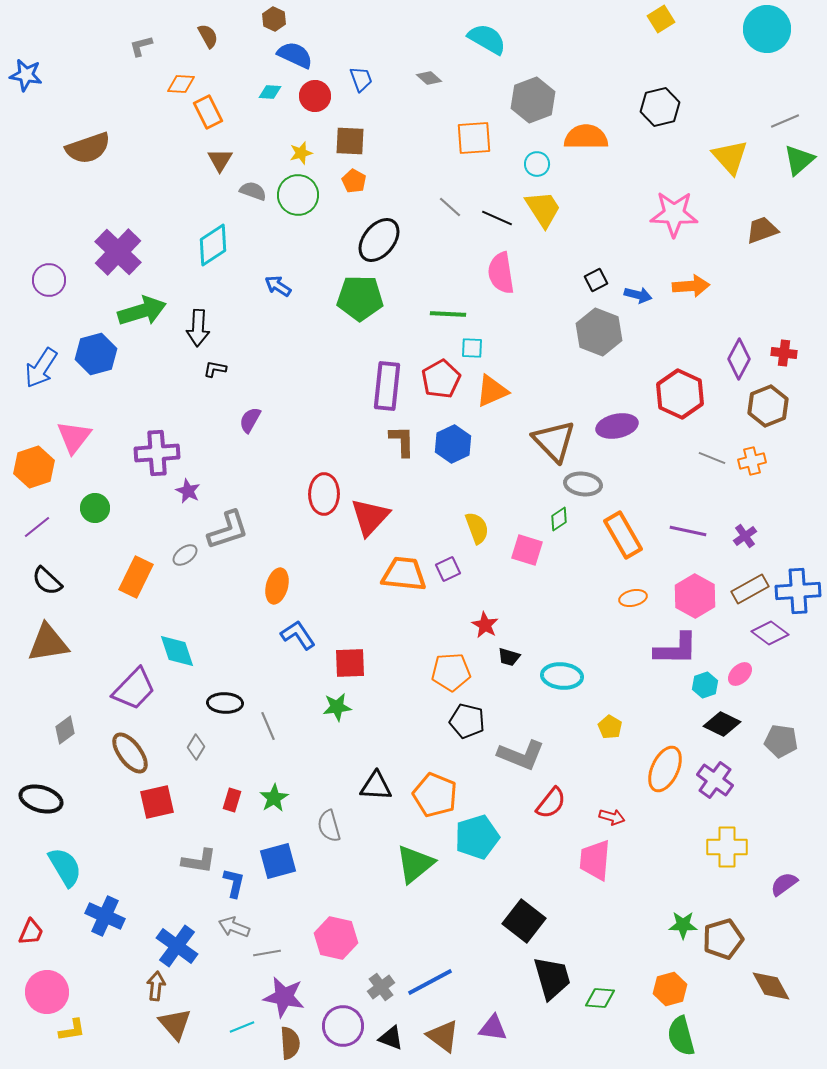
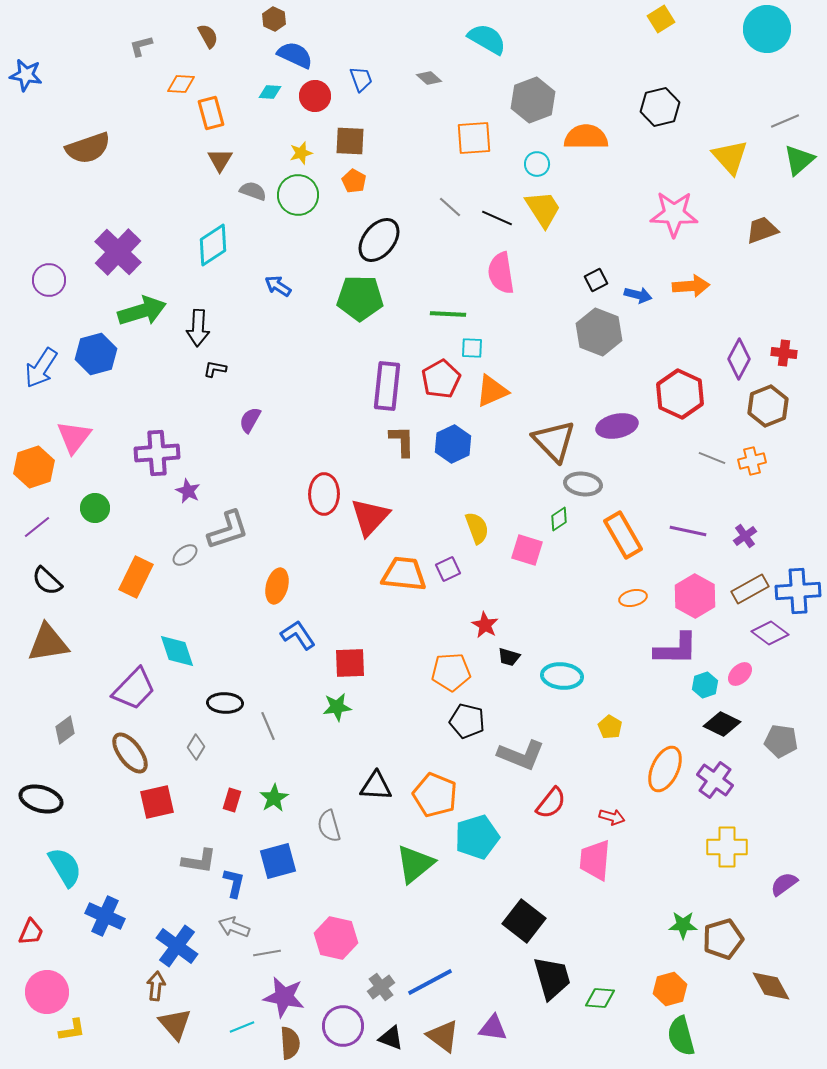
orange rectangle at (208, 112): moved 3 px right, 1 px down; rotated 12 degrees clockwise
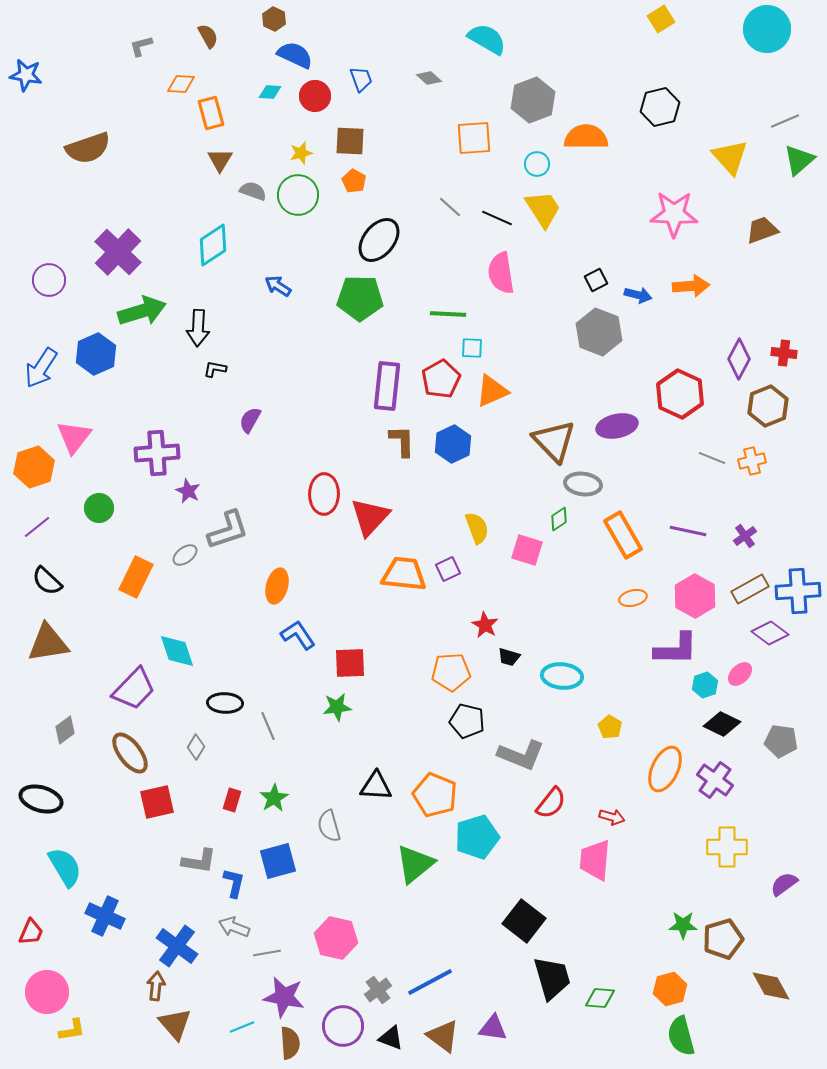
blue hexagon at (96, 354): rotated 9 degrees counterclockwise
green circle at (95, 508): moved 4 px right
gray cross at (381, 987): moved 3 px left, 3 px down
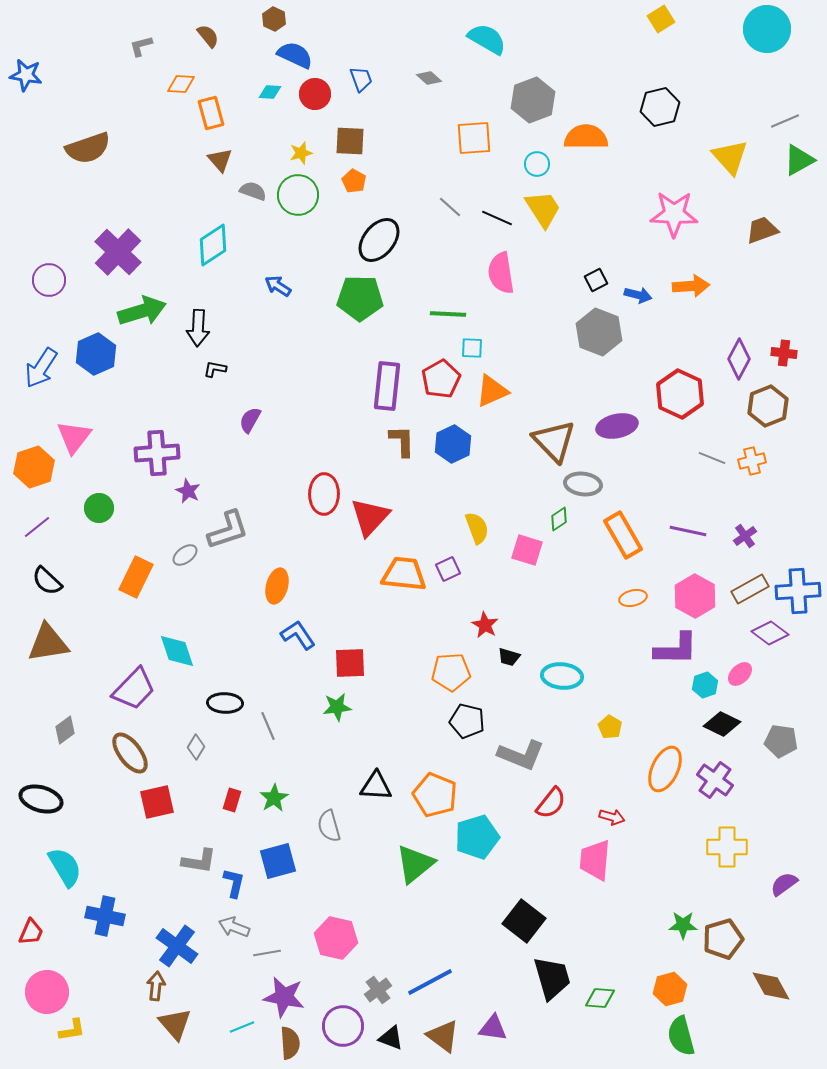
brown semicircle at (208, 36): rotated 10 degrees counterclockwise
red circle at (315, 96): moved 2 px up
brown triangle at (220, 160): rotated 12 degrees counterclockwise
green triangle at (799, 160): rotated 12 degrees clockwise
blue cross at (105, 916): rotated 12 degrees counterclockwise
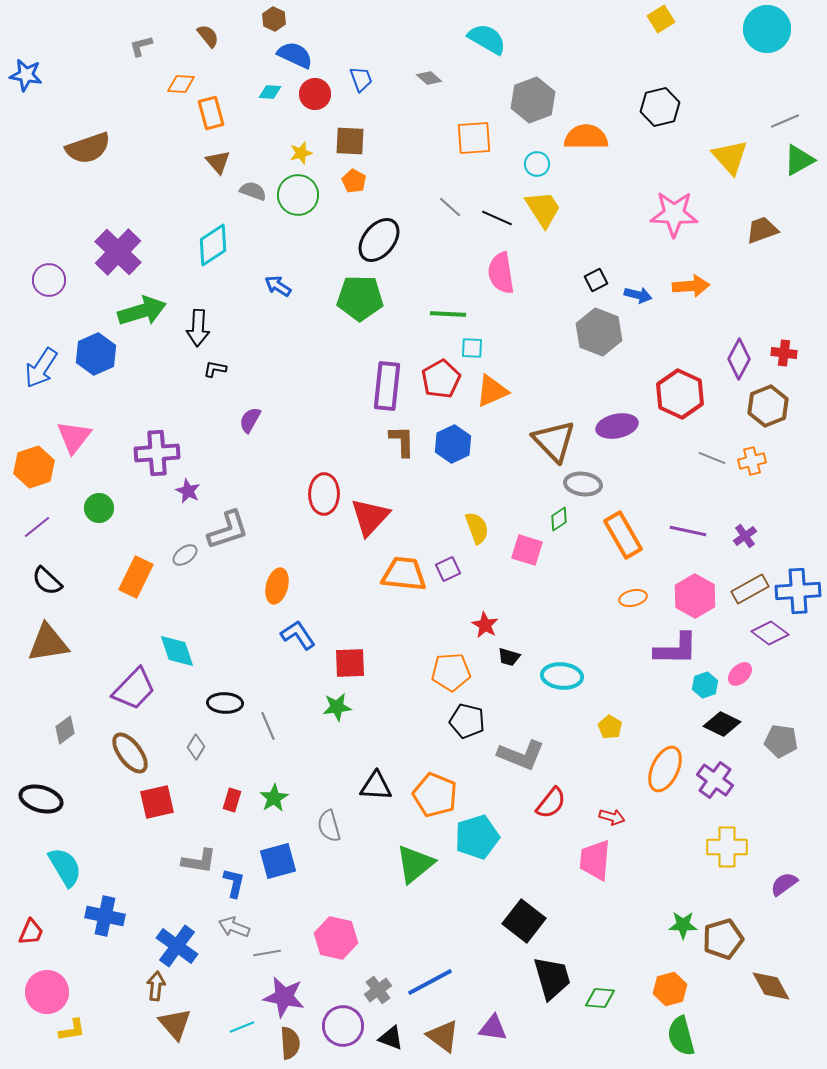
brown triangle at (220, 160): moved 2 px left, 2 px down
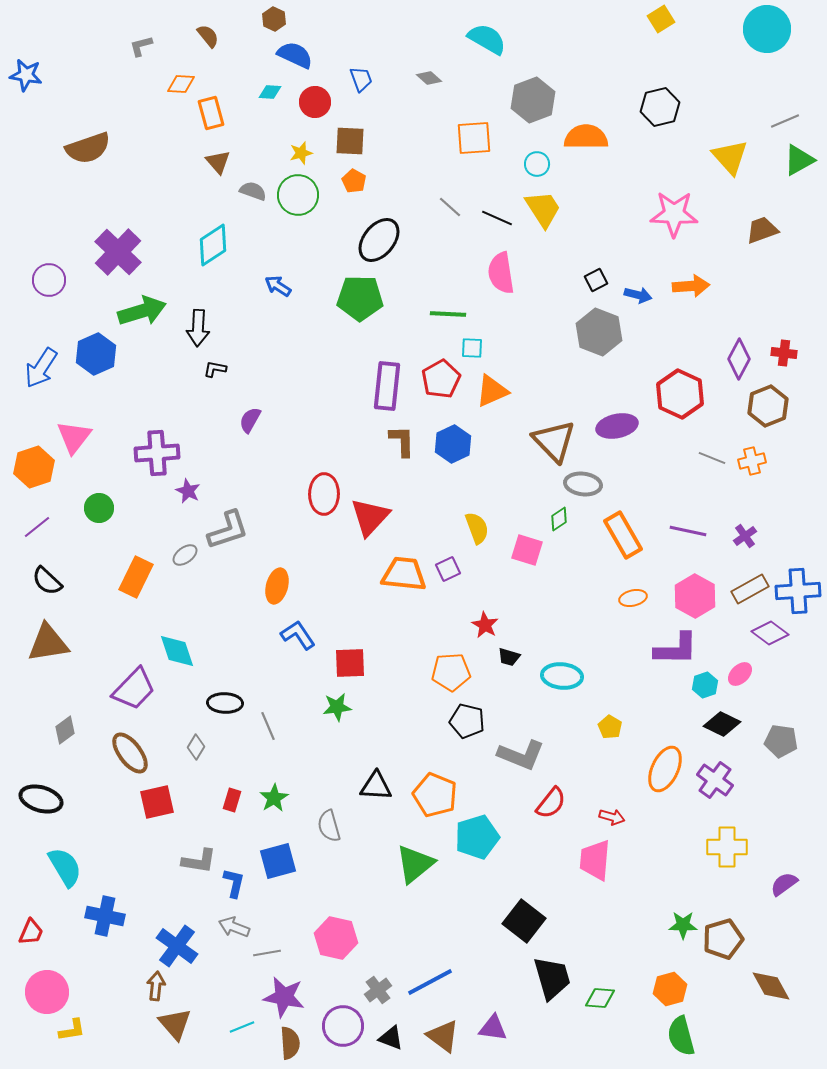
red circle at (315, 94): moved 8 px down
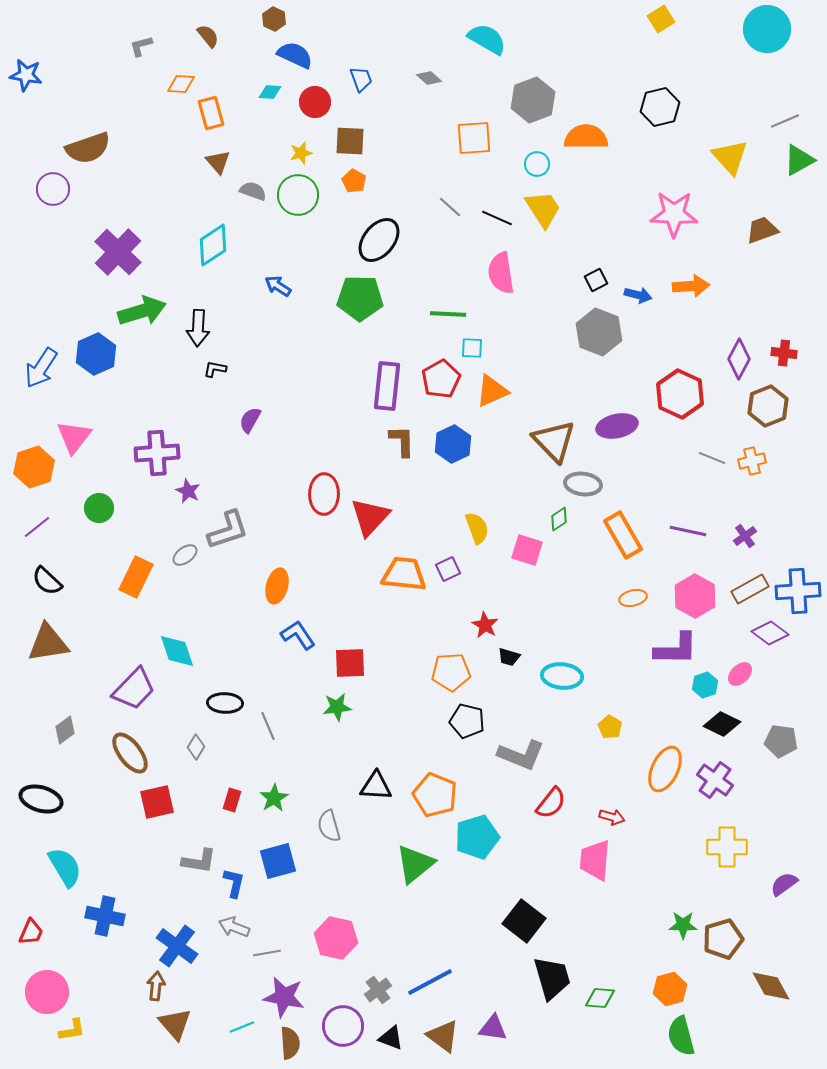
purple circle at (49, 280): moved 4 px right, 91 px up
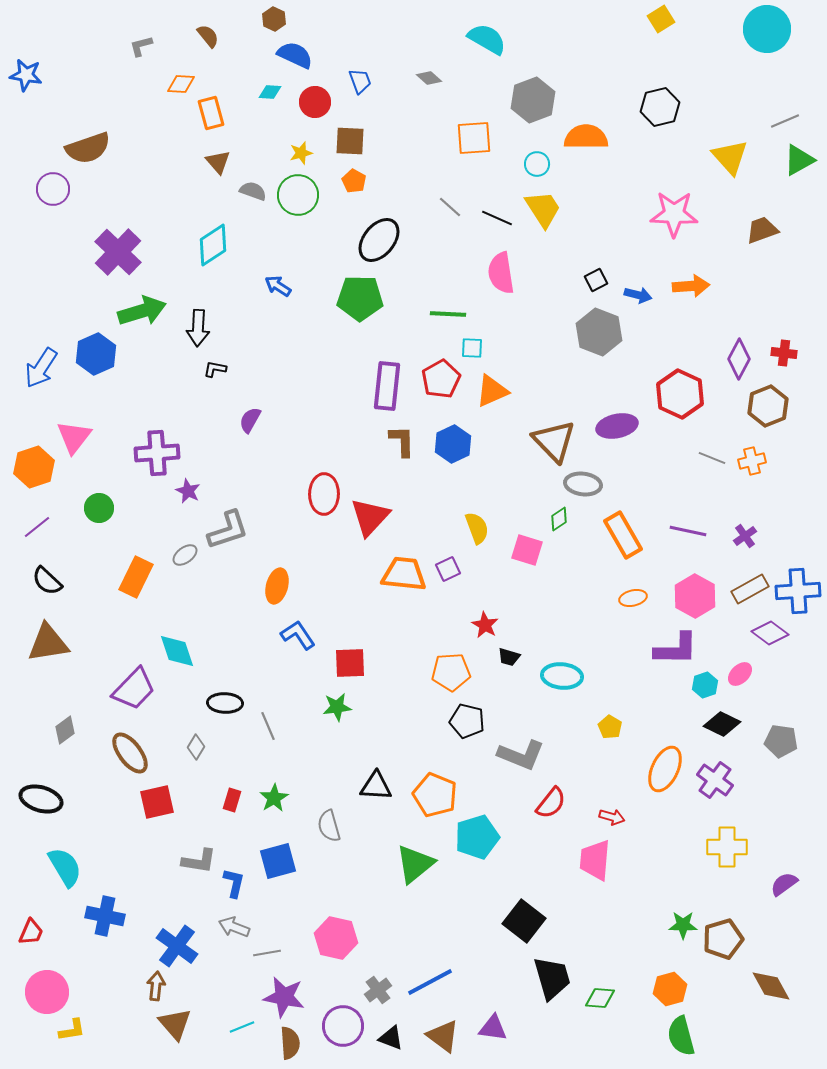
blue trapezoid at (361, 79): moved 1 px left, 2 px down
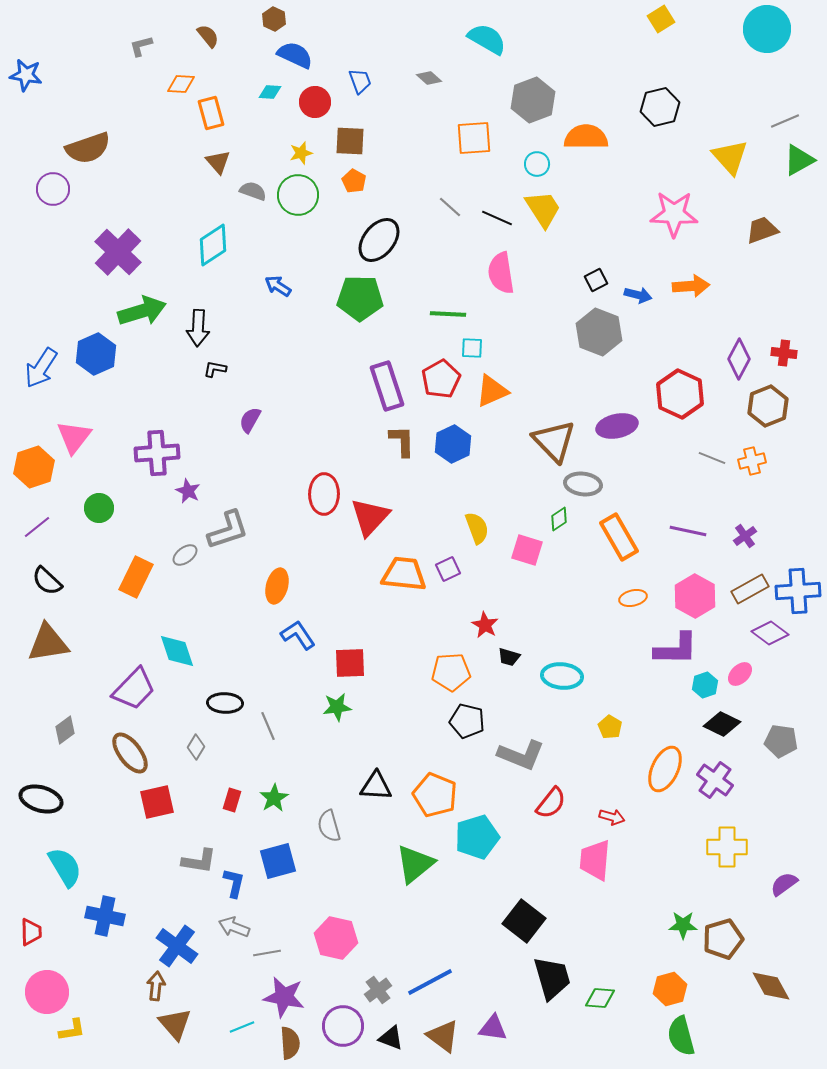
purple rectangle at (387, 386): rotated 24 degrees counterclockwise
orange rectangle at (623, 535): moved 4 px left, 2 px down
red trapezoid at (31, 932): rotated 24 degrees counterclockwise
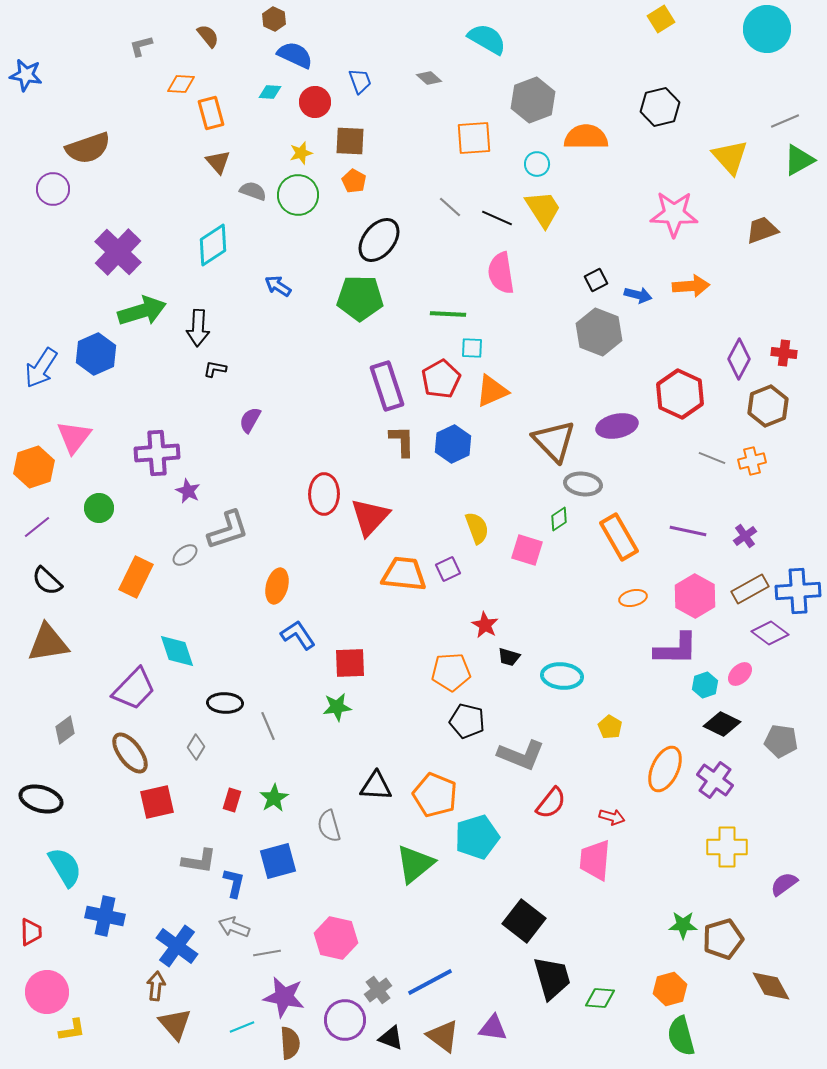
purple circle at (343, 1026): moved 2 px right, 6 px up
